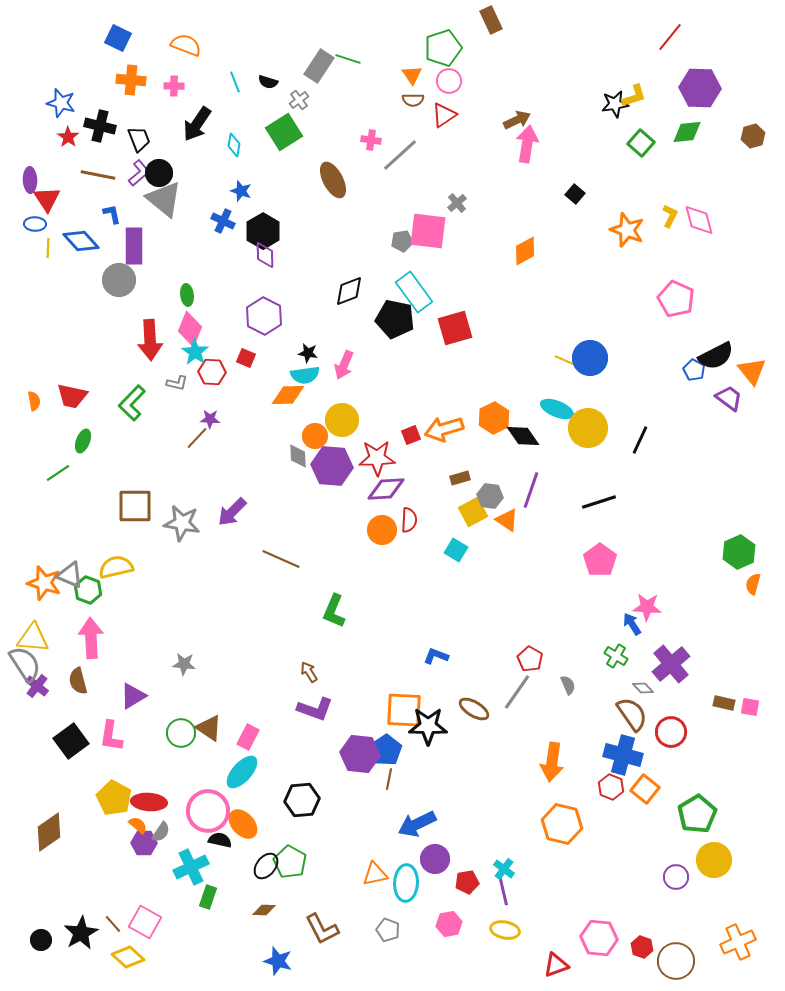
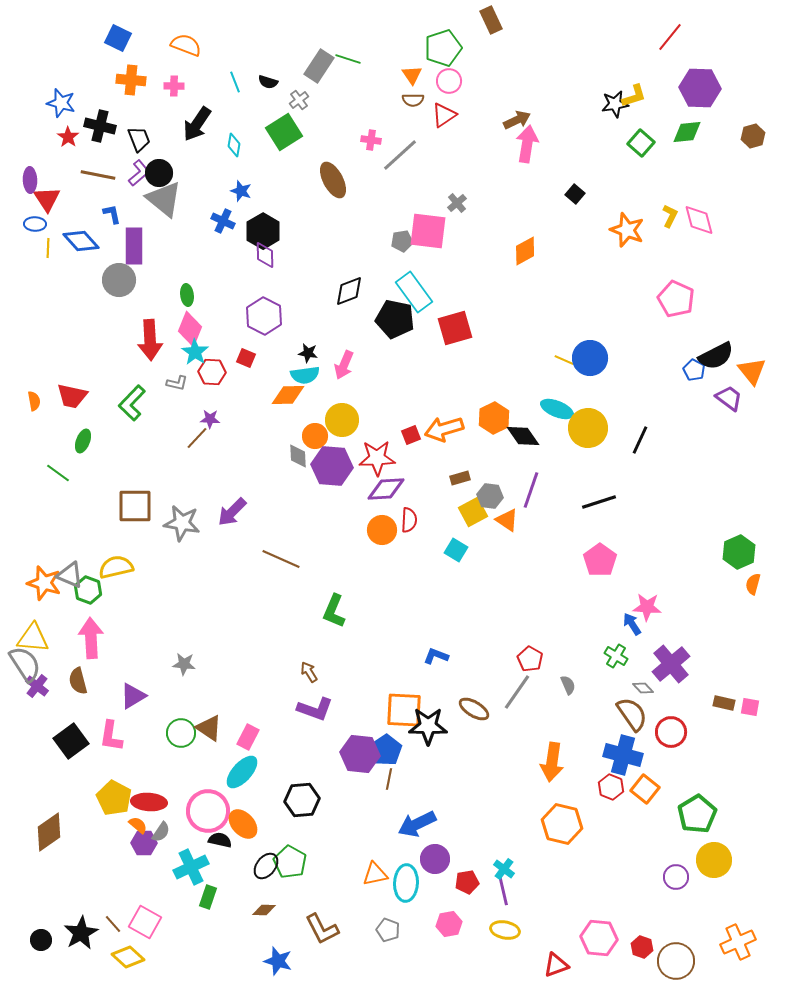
green line at (58, 473): rotated 70 degrees clockwise
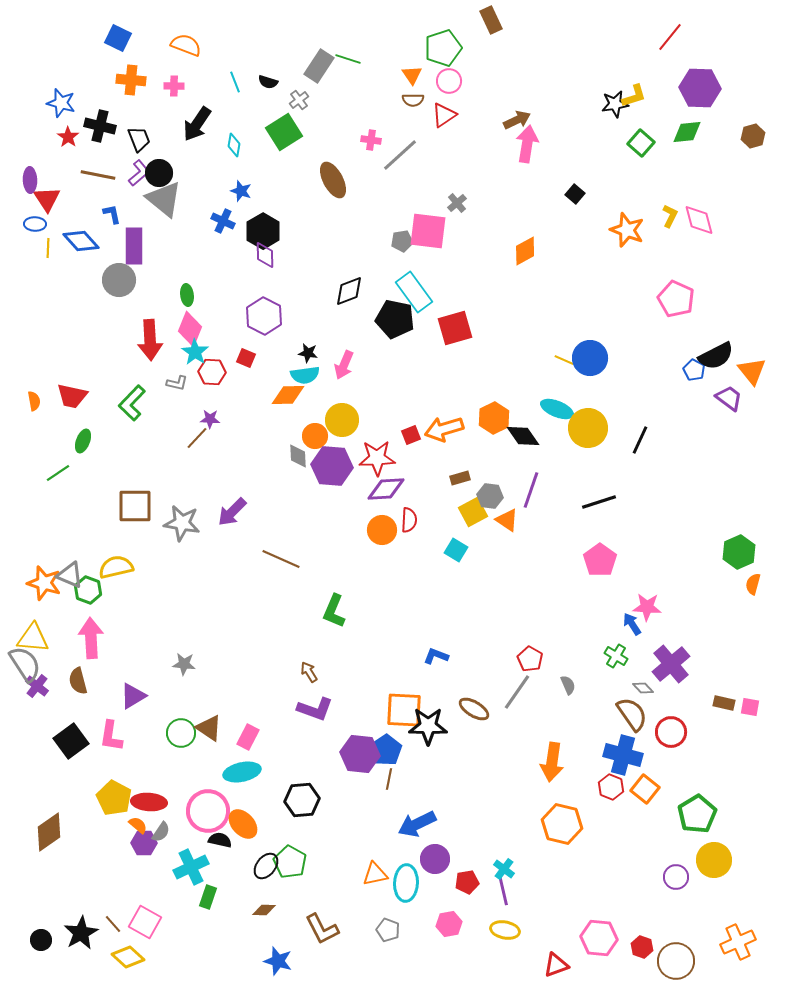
green line at (58, 473): rotated 70 degrees counterclockwise
cyan ellipse at (242, 772): rotated 36 degrees clockwise
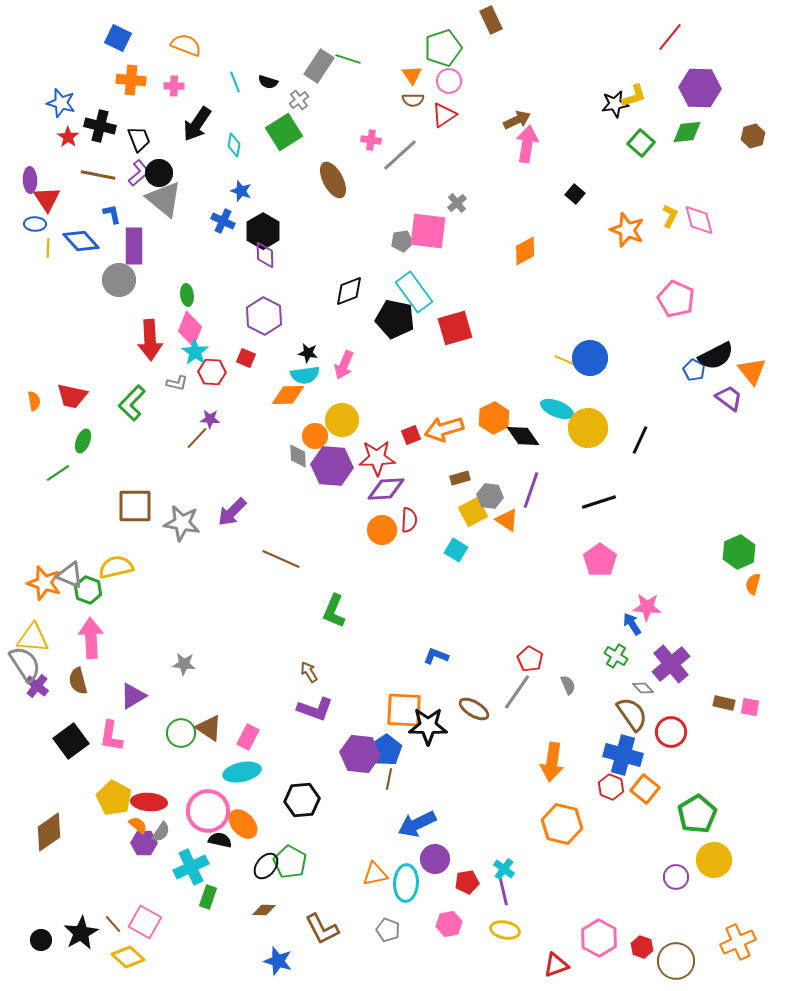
pink hexagon at (599, 938): rotated 24 degrees clockwise
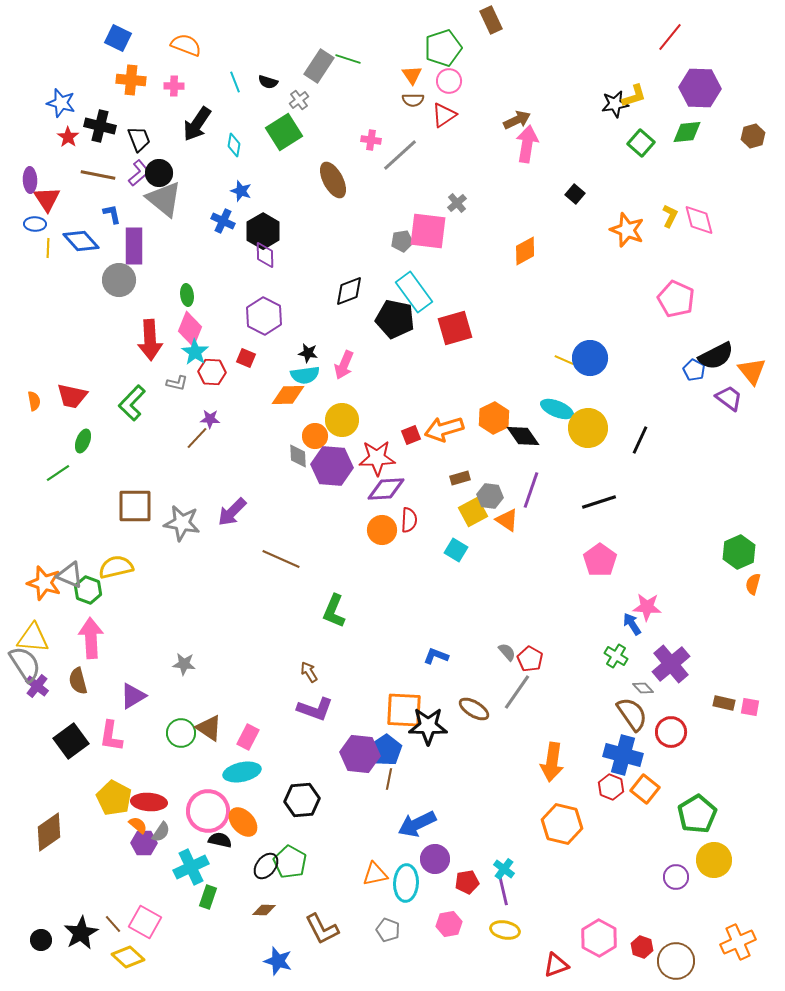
gray semicircle at (568, 685): moved 61 px left, 33 px up; rotated 18 degrees counterclockwise
orange ellipse at (243, 824): moved 2 px up
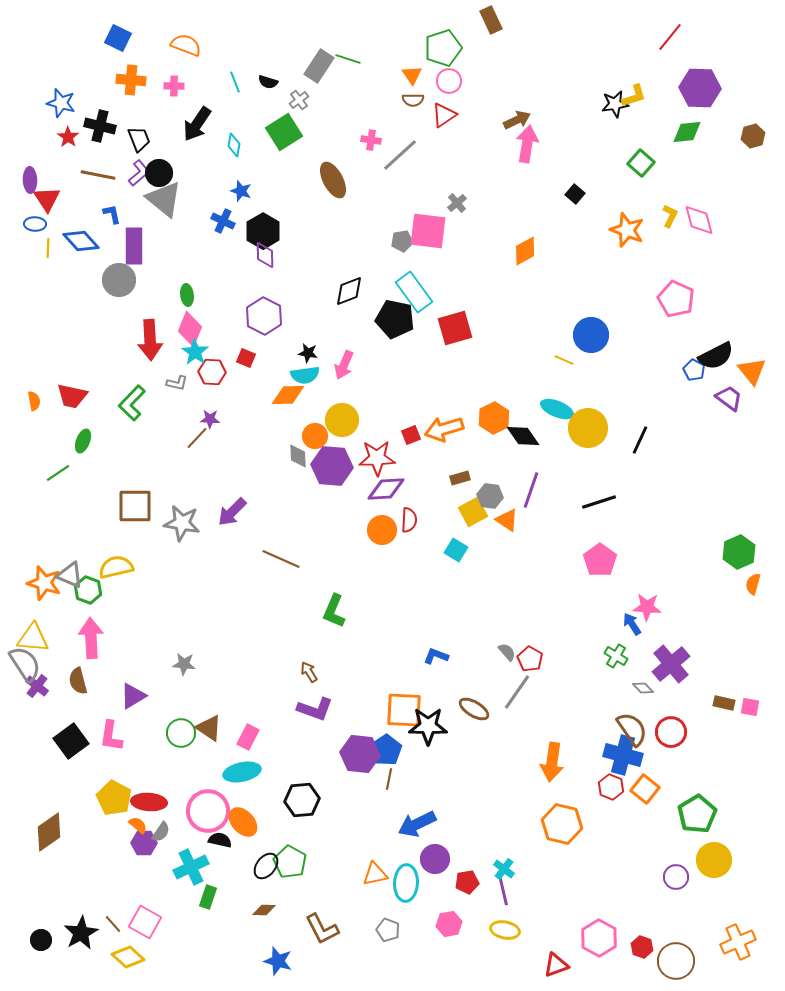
green square at (641, 143): moved 20 px down
blue circle at (590, 358): moved 1 px right, 23 px up
brown semicircle at (632, 714): moved 15 px down
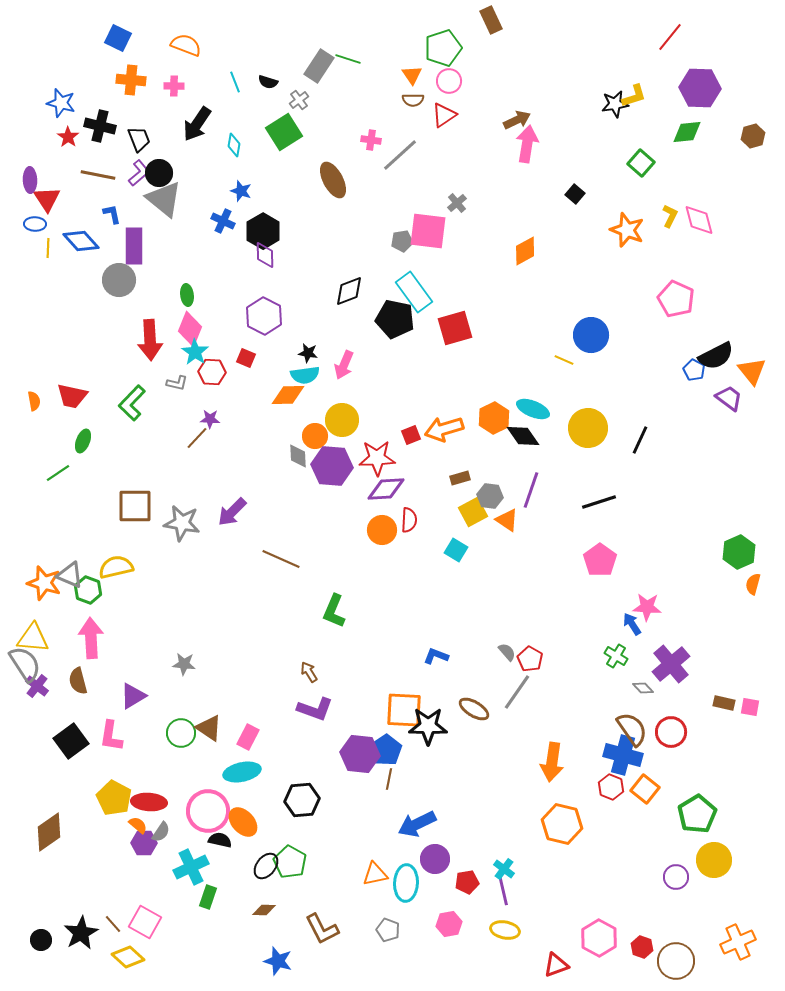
cyan ellipse at (557, 409): moved 24 px left
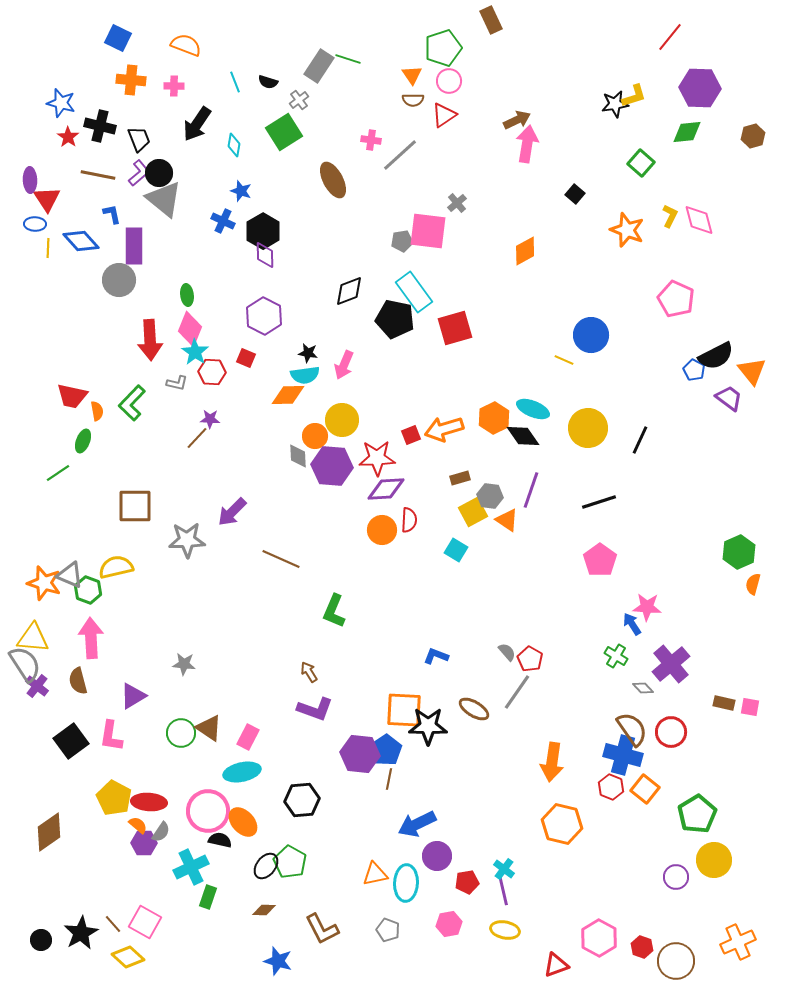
orange semicircle at (34, 401): moved 63 px right, 10 px down
gray star at (182, 523): moved 5 px right, 17 px down; rotated 12 degrees counterclockwise
purple circle at (435, 859): moved 2 px right, 3 px up
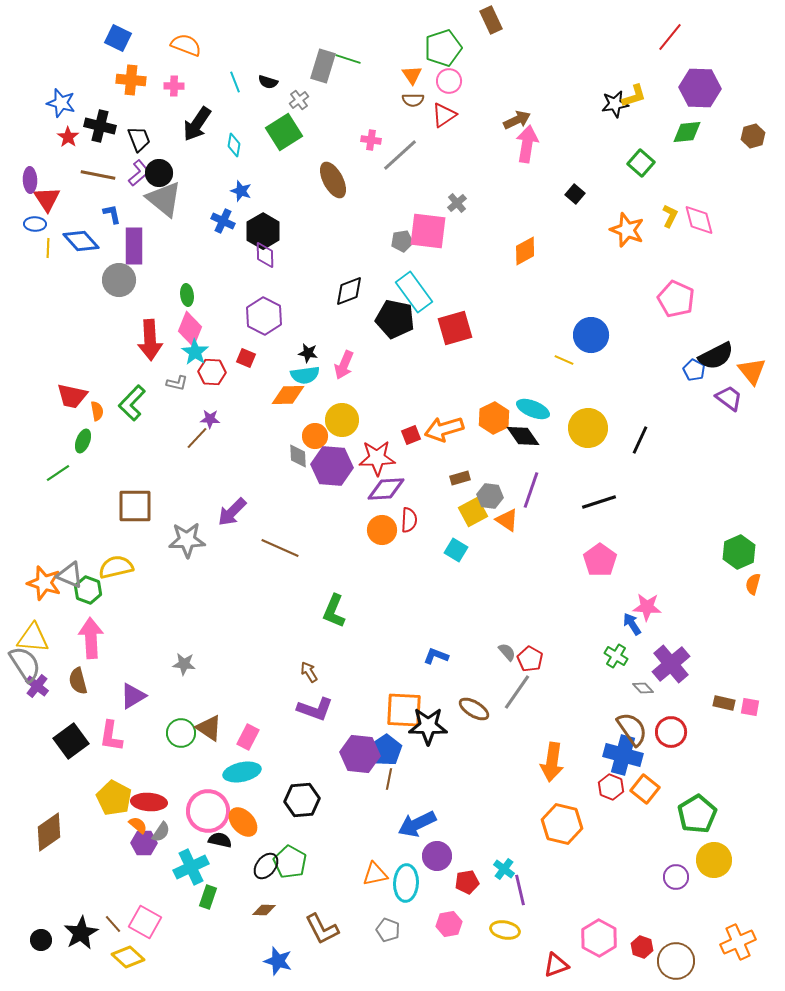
gray rectangle at (319, 66): moved 4 px right; rotated 16 degrees counterclockwise
brown line at (281, 559): moved 1 px left, 11 px up
purple line at (503, 890): moved 17 px right
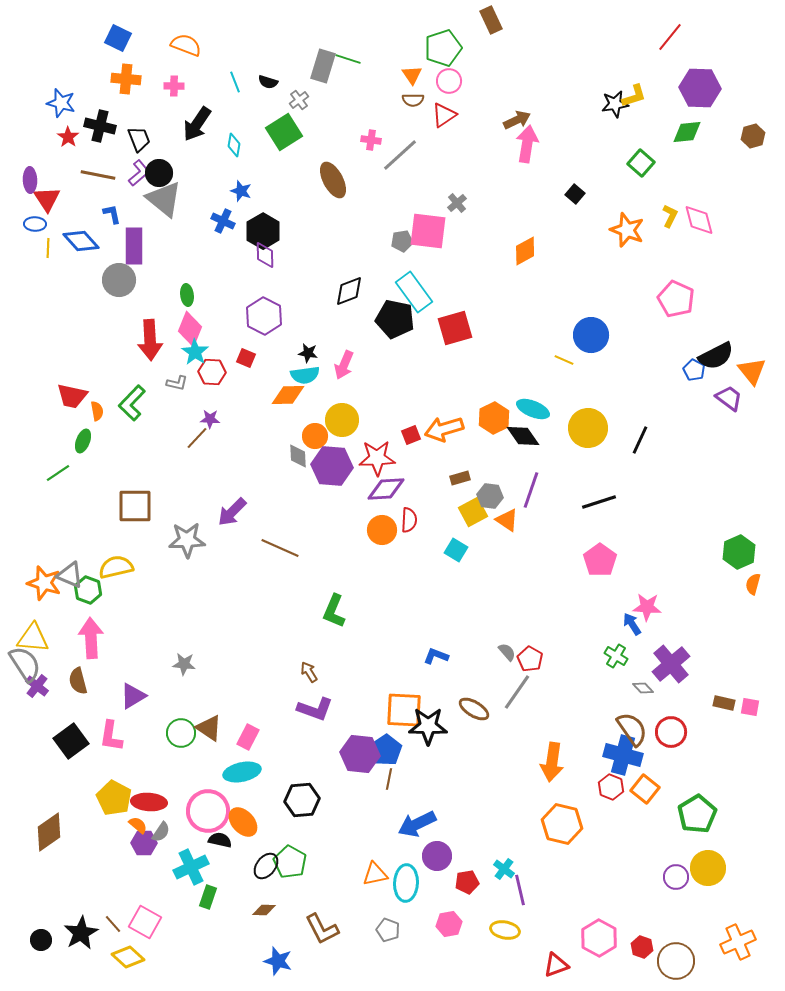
orange cross at (131, 80): moved 5 px left, 1 px up
yellow circle at (714, 860): moved 6 px left, 8 px down
